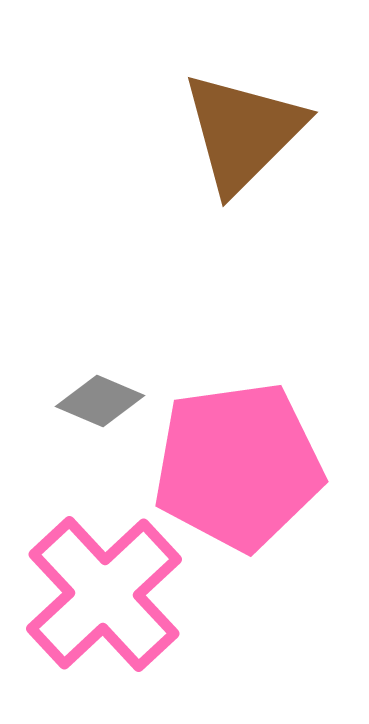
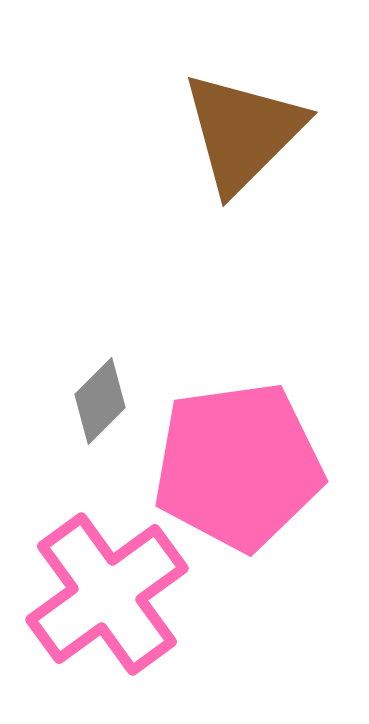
gray diamond: rotated 68 degrees counterclockwise
pink cross: moved 3 px right; rotated 7 degrees clockwise
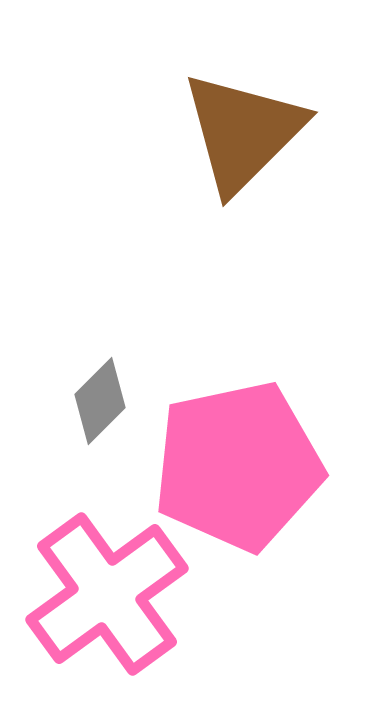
pink pentagon: rotated 4 degrees counterclockwise
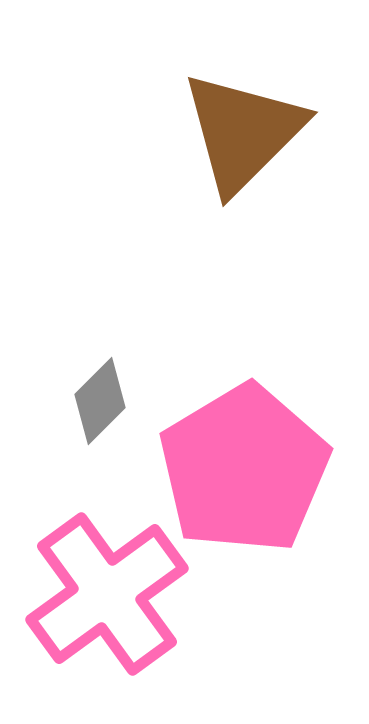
pink pentagon: moved 6 px right, 3 px down; rotated 19 degrees counterclockwise
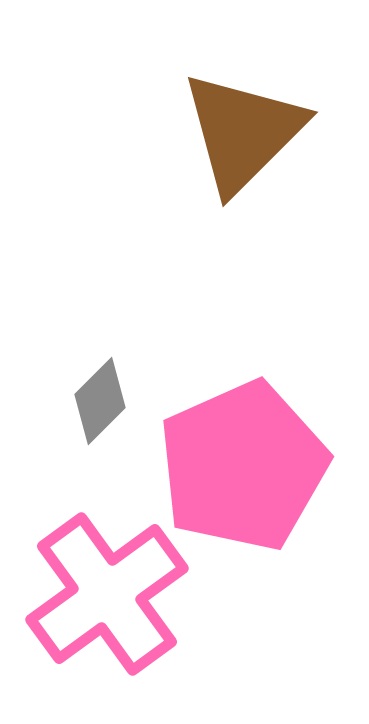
pink pentagon: moved 1 px left, 3 px up; rotated 7 degrees clockwise
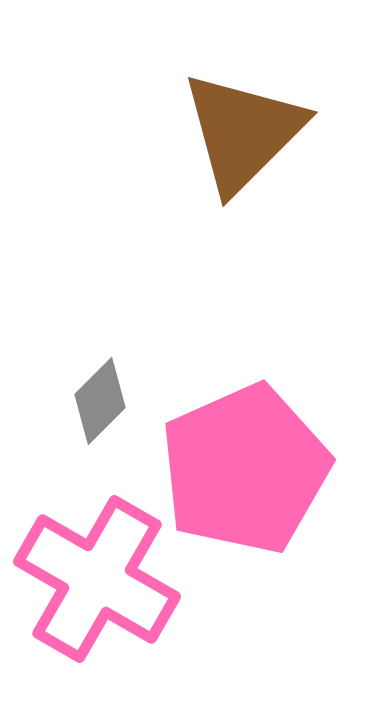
pink pentagon: moved 2 px right, 3 px down
pink cross: moved 10 px left, 15 px up; rotated 24 degrees counterclockwise
